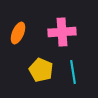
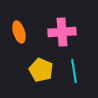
orange ellipse: moved 1 px right, 1 px up; rotated 40 degrees counterclockwise
cyan line: moved 1 px right, 1 px up
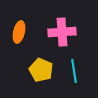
orange ellipse: rotated 30 degrees clockwise
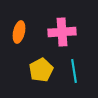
yellow pentagon: rotated 20 degrees clockwise
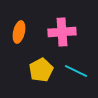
cyan line: moved 2 px right; rotated 55 degrees counterclockwise
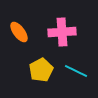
orange ellipse: rotated 50 degrees counterclockwise
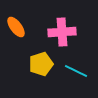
orange ellipse: moved 3 px left, 5 px up
yellow pentagon: moved 6 px up; rotated 10 degrees clockwise
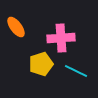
pink cross: moved 1 px left, 6 px down
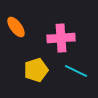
yellow pentagon: moved 5 px left, 6 px down
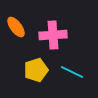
pink cross: moved 8 px left, 3 px up
cyan line: moved 4 px left, 1 px down
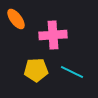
orange ellipse: moved 8 px up
yellow pentagon: rotated 15 degrees clockwise
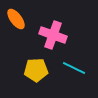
pink cross: rotated 24 degrees clockwise
cyan line: moved 2 px right, 4 px up
